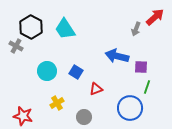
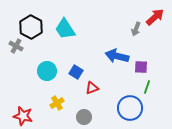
red triangle: moved 4 px left, 1 px up
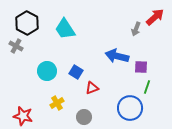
black hexagon: moved 4 px left, 4 px up
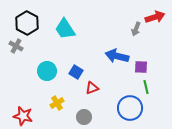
red arrow: rotated 24 degrees clockwise
green line: moved 1 px left; rotated 32 degrees counterclockwise
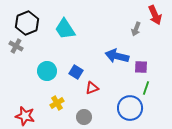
red arrow: moved 2 px up; rotated 84 degrees clockwise
black hexagon: rotated 10 degrees clockwise
green line: moved 1 px down; rotated 32 degrees clockwise
red star: moved 2 px right
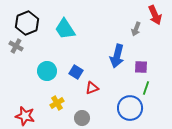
blue arrow: rotated 90 degrees counterclockwise
gray circle: moved 2 px left, 1 px down
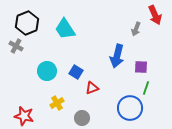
red star: moved 1 px left
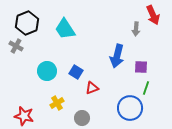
red arrow: moved 2 px left
gray arrow: rotated 16 degrees counterclockwise
